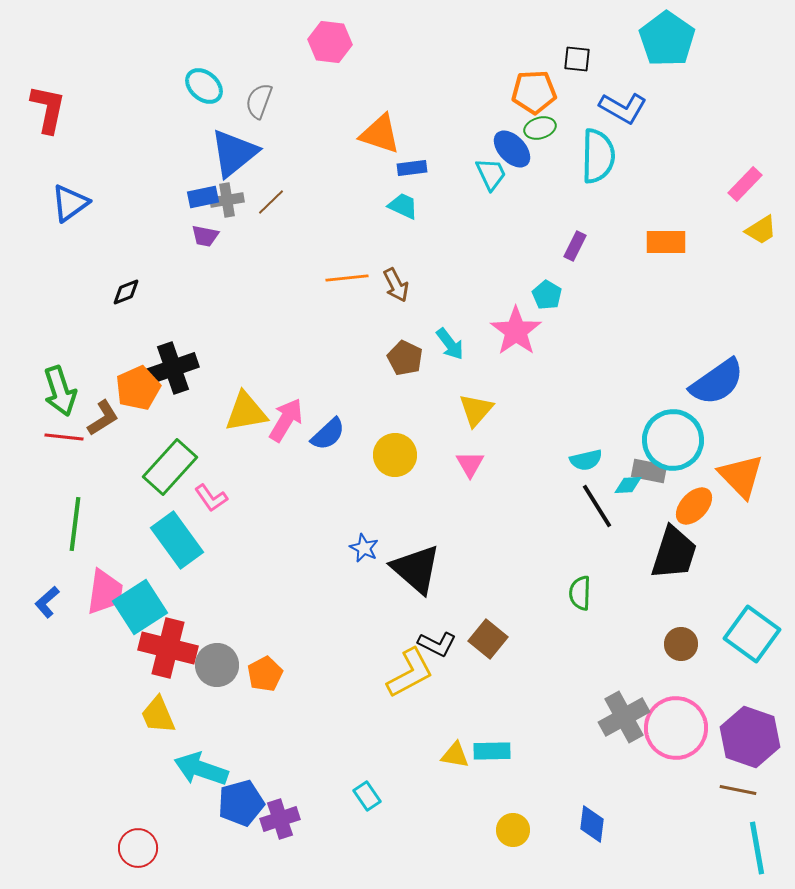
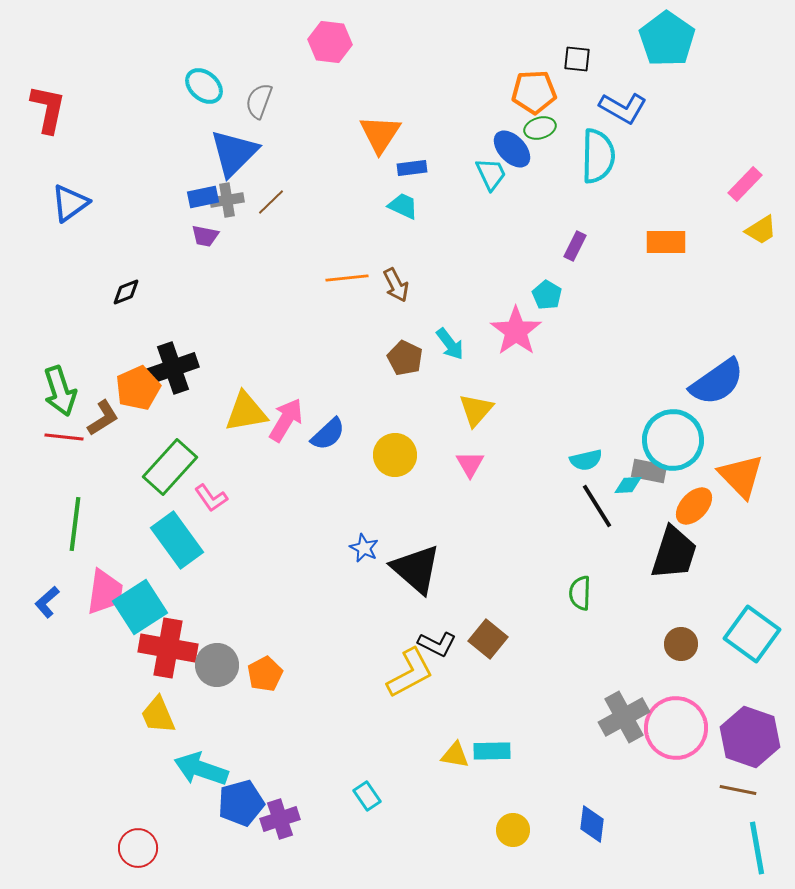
orange triangle at (380, 134): rotated 45 degrees clockwise
blue triangle at (234, 153): rotated 6 degrees counterclockwise
red cross at (168, 648): rotated 4 degrees counterclockwise
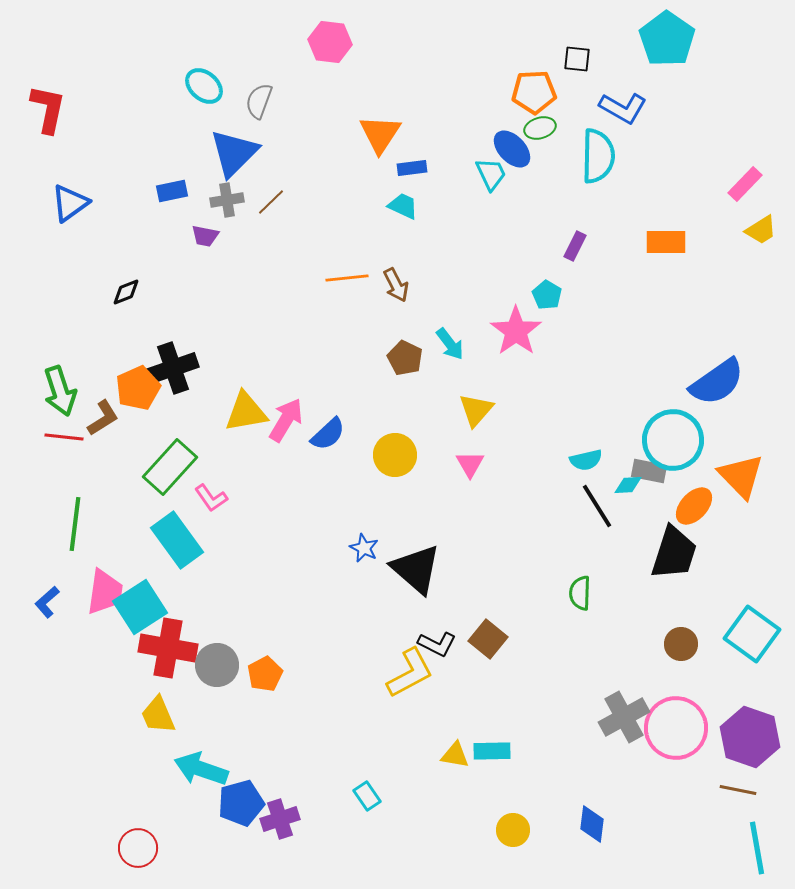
blue rectangle at (203, 197): moved 31 px left, 6 px up
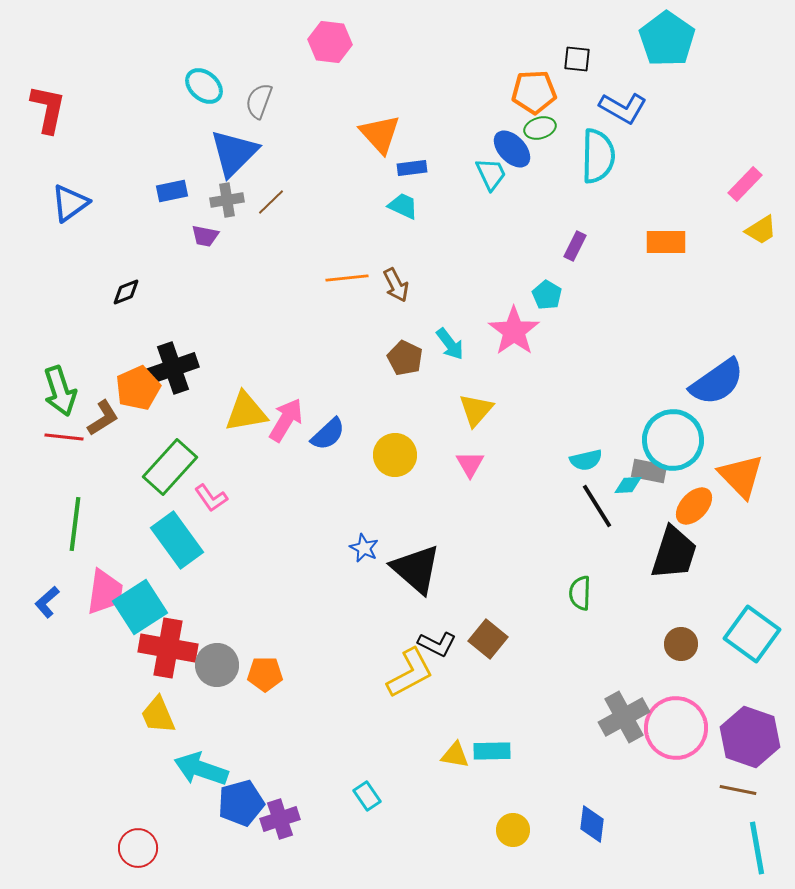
orange triangle at (380, 134): rotated 15 degrees counterclockwise
pink star at (516, 331): moved 2 px left
orange pentagon at (265, 674): rotated 28 degrees clockwise
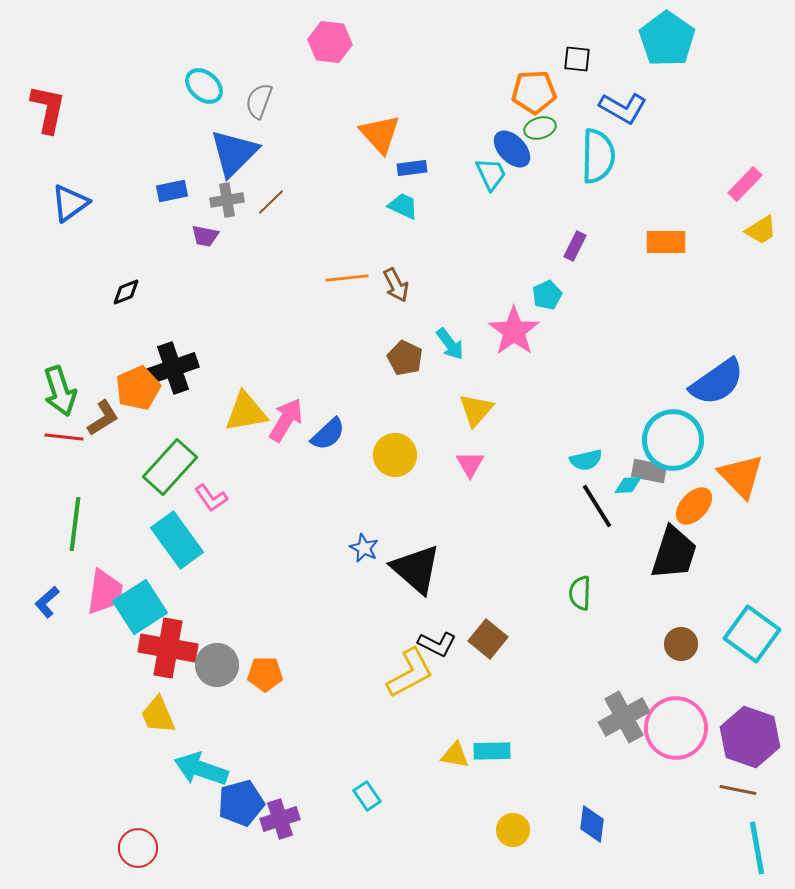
cyan pentagon at (547, 295): rotated 16 degrees clockwise
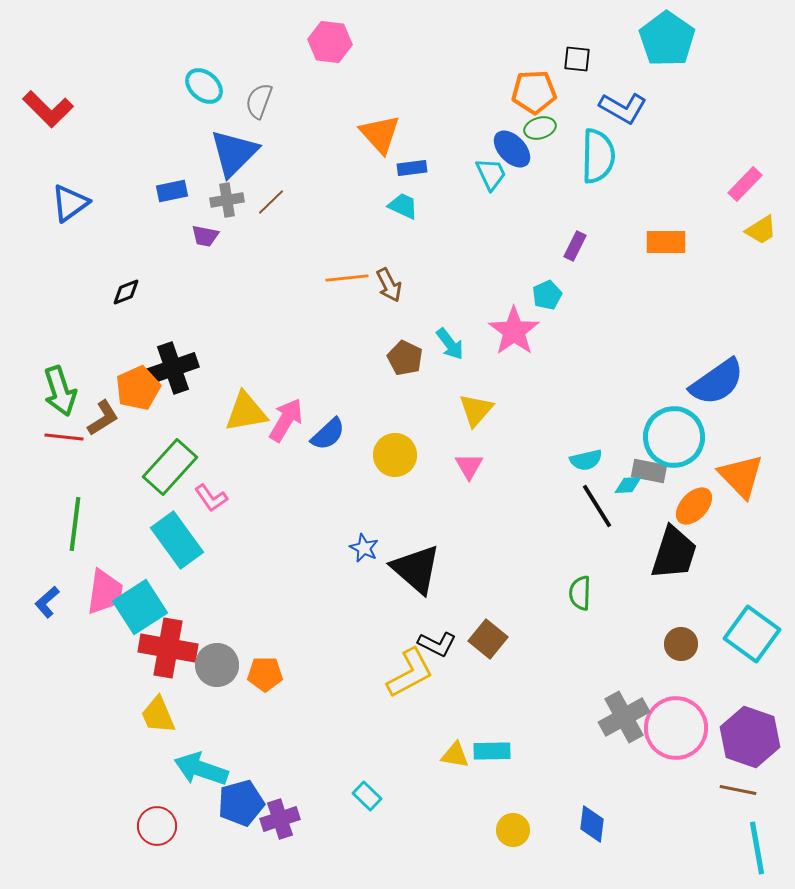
red L-shape at (48, 109): rotated 123 degrees clockwise
brown arrow at (396, 285): moved 7 px left
cyan circle at (673, 440): moved 1 px right, 3 px up
pink triangle at (470, 464): moved 1 px left, 2 px down
cyan rectangle at (367, 796): rotated 12 degrees counterclockwise
red circle at (138, 848): moved 19 px right, 22 px up
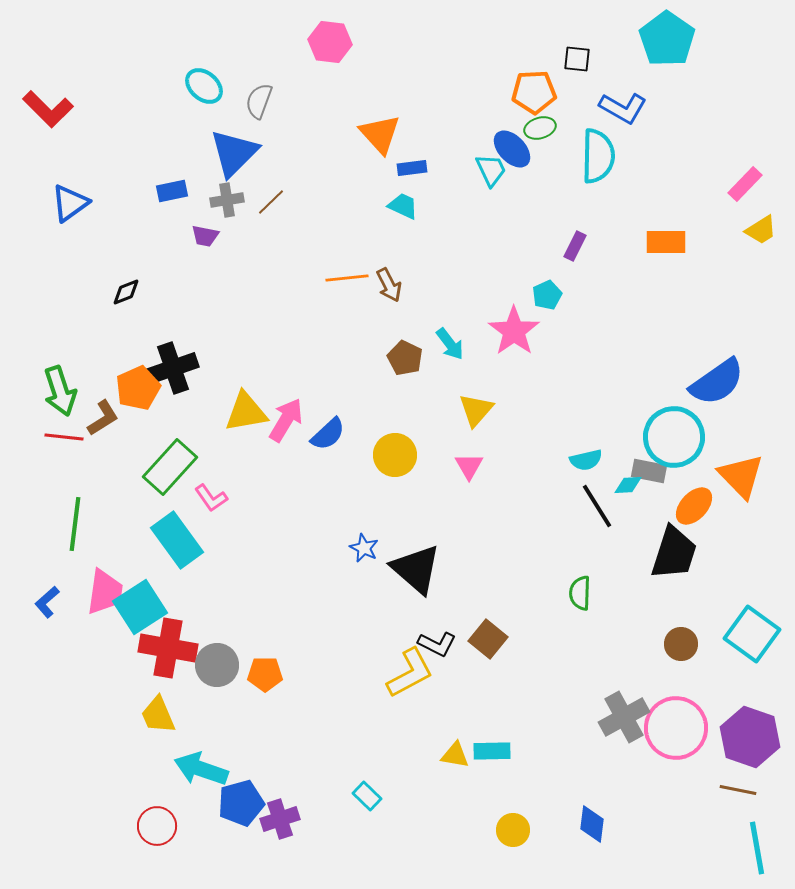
cyan trapezoid at (491, 174): moved 4 px up
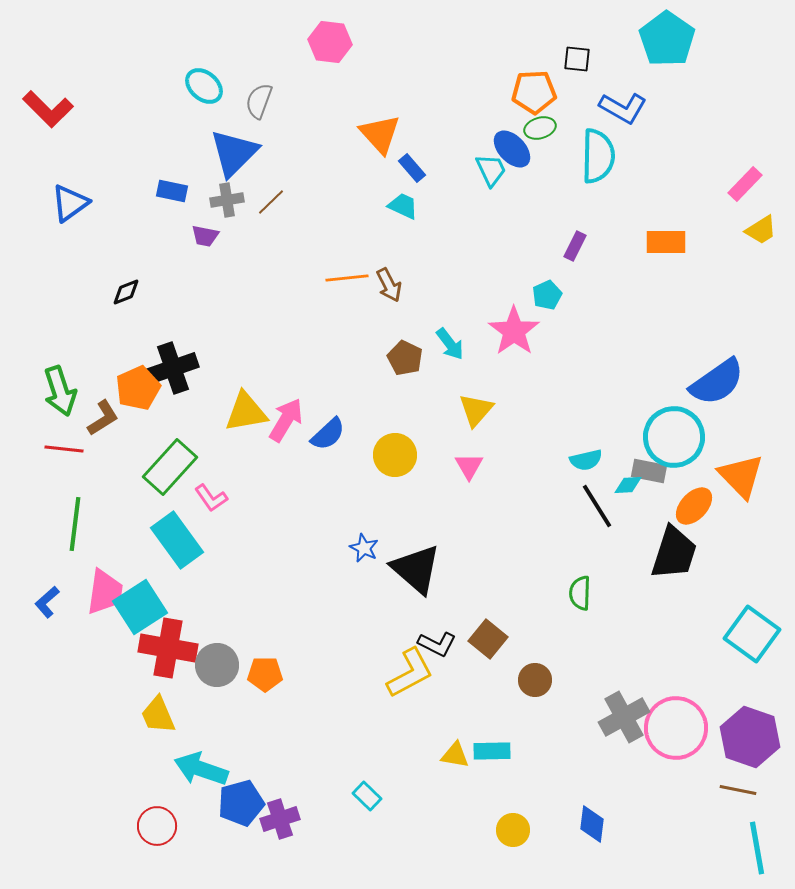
blue rectangle at (412, 168): rotated 56 degrees clockwise
blue rectangle at (172, 191): rotated 24 degrees clockwise
red line at (64, 437): moved 12 px down
brown circle at (681, 644): moved 146 px left, 36 px down
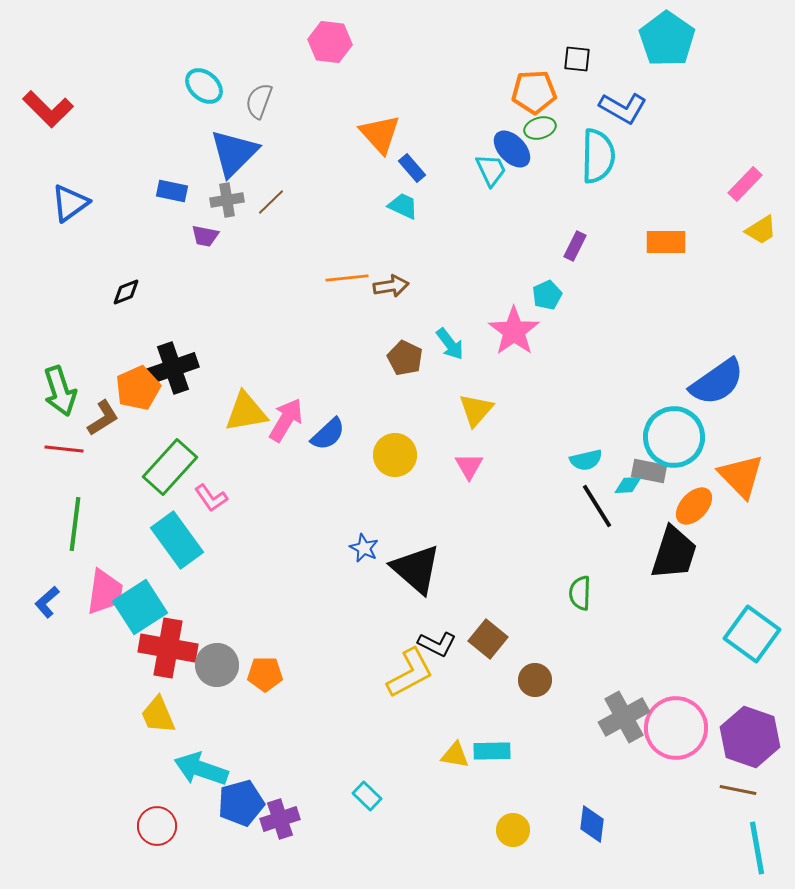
brown arrow at (389, 285): moved 2 px right, 1 px down; rotated 72 degrees counterclockwise
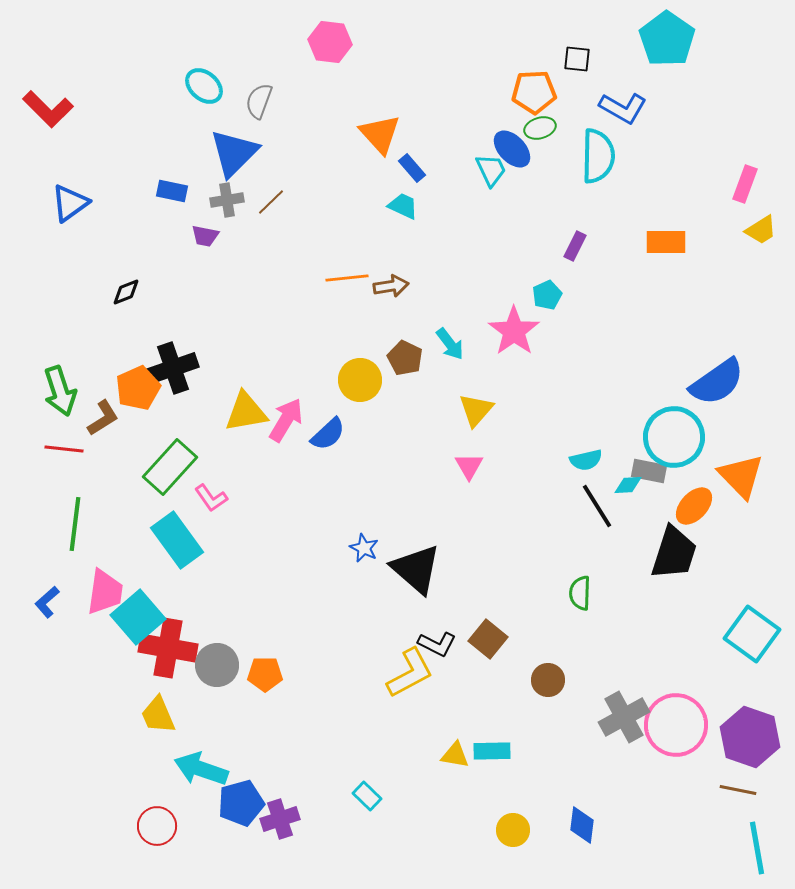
pink rectangle at (745, 184): rotated 24 degrees counterclockwise
yellow circle at (395, 455): moved 35 px left, 75 px up
cyan square at (140, 607): moved 2 px left, 10 px down; rotated 8 degrees counterclockwise
brown circle at (535, 680): moved 13 px right
pink circle at (676, 728): moved 3 px up
blue diamond at (592, 824): moved 10 px left, 1 px down
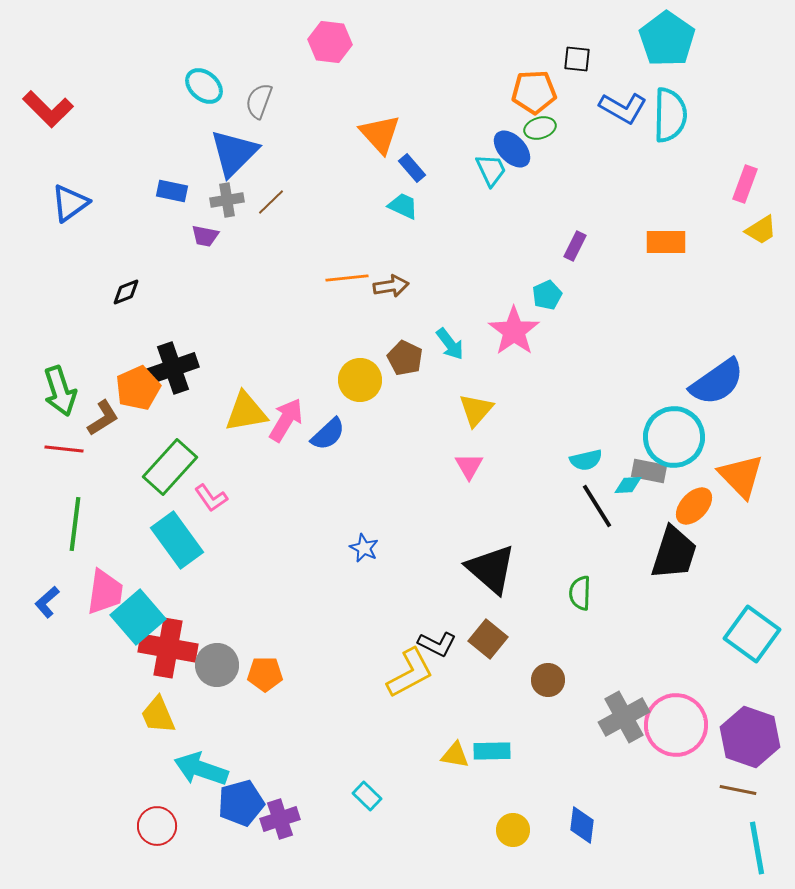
cyan semicircle at (598, 156): moved 72 px right, 41 px up
black triangle at (416, 569): moved 75 px right
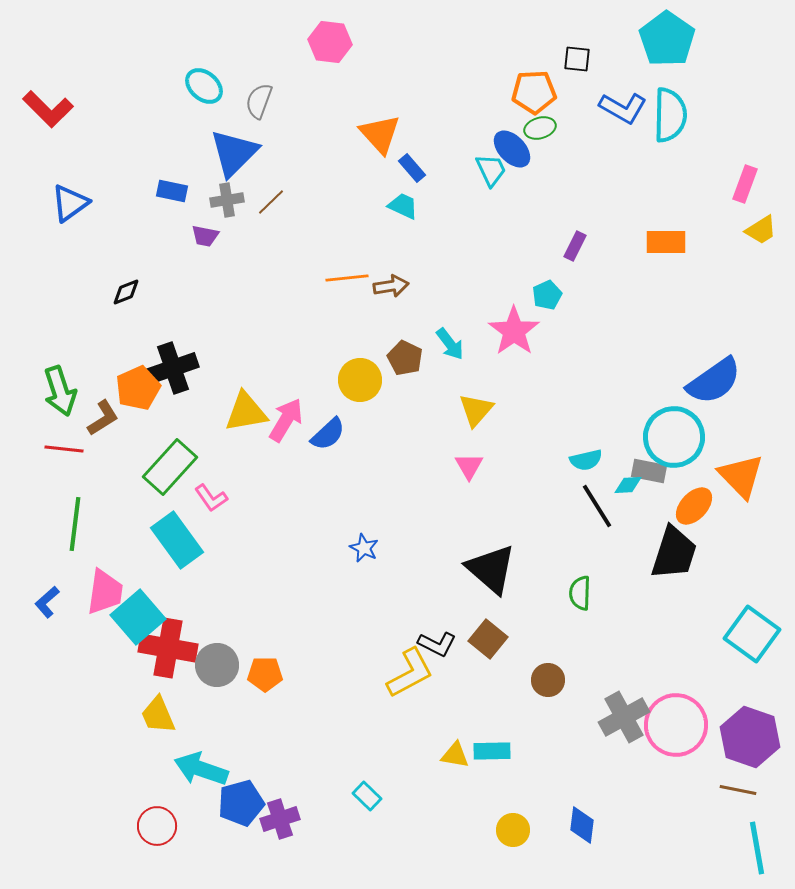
blue semicircle at (717, 382): moved 3 px left, 1 px up
